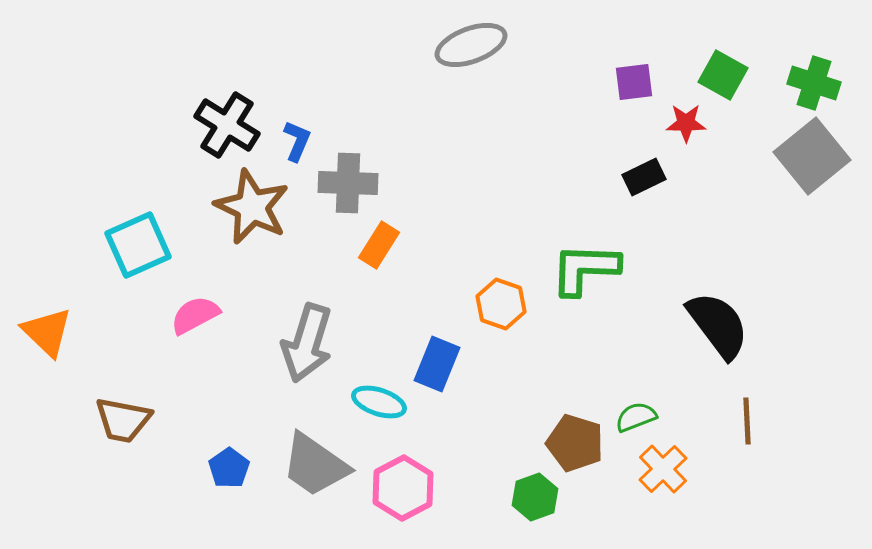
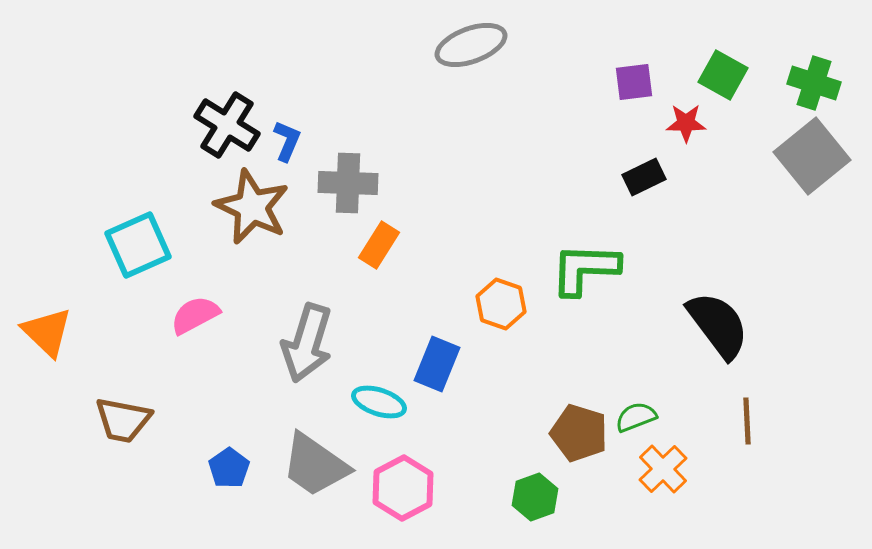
blue L-shape: moved 10 px left
brown pentagon: moved 4 px right, 10 px up
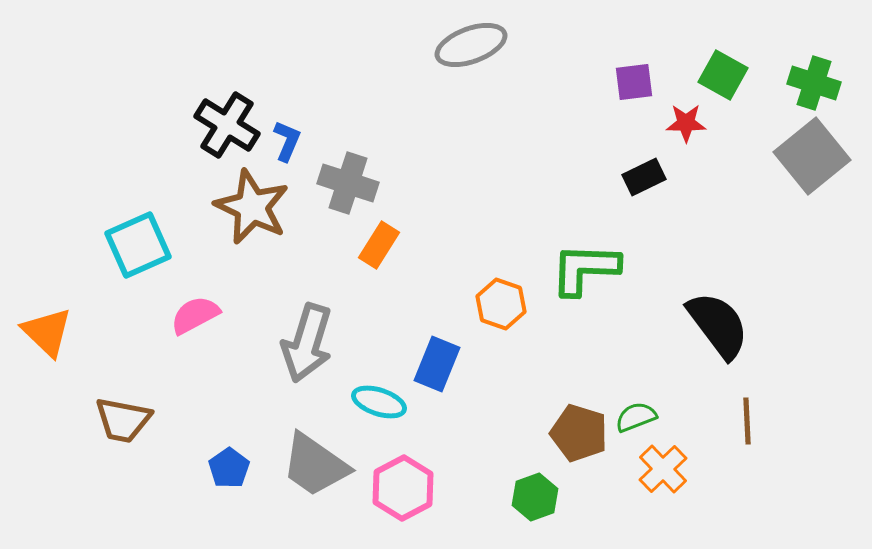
gray cross: rotated 16 degrees clockwise
